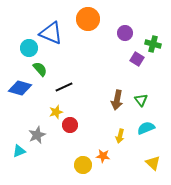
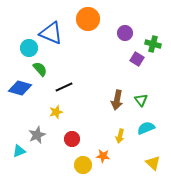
red circle: moved 2 px right, 14 px down
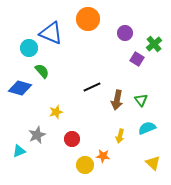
green cross: moved 1 px right; rotated 35 degrees clockwise
green semicircle: moved 2 px right, 2 px down
black line: moved 28 px right
cyan semicircle: moved 1 px right
yellow circle: moved 2 px right
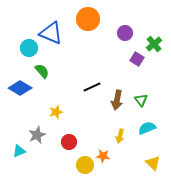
blue diamond: rotated 15 degrees clockwise
red circle: moved 3 px left, 3 px down
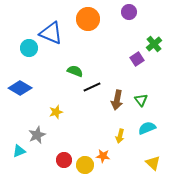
purple circle: moved 4 px right, 21 px up
purple square: rotated 24 degrees clockwise
green semicircle: moved 33 px right; rotated 28 degrees counterclockwise
red circle: moved 5 px left, 18 px down
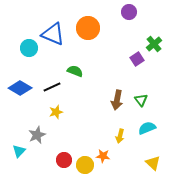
orange circle: moved 9 px down
blue triangle: moved 2 px right, 1 px down
black line: moved 40 px left
cyan triangle: rotated 24 degrees counterclockwise
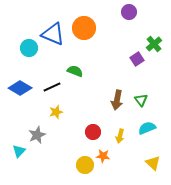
orange circle: moved 4 px left
red circle: moved 29 px right, 28 px up
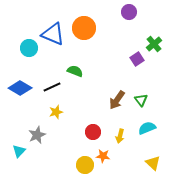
brown arrow: rotated 24 degrees clockwise
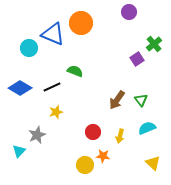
orange circle: moved 3 px left, 5 px up
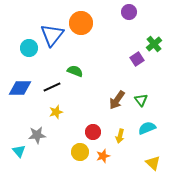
blue triangle: moved 1 px left, 1 px down; rotated 45 degrees clockwise
blue diamond: rotated 30 degrees counterclockwise
gray star: rotated 18 degrees clockwise
cyan triangle: rotated 24 degrees counterclockwise
orange star: rotated 24 degrees counterclockwise
yellow circle: moved 5 px left, 13 px up
